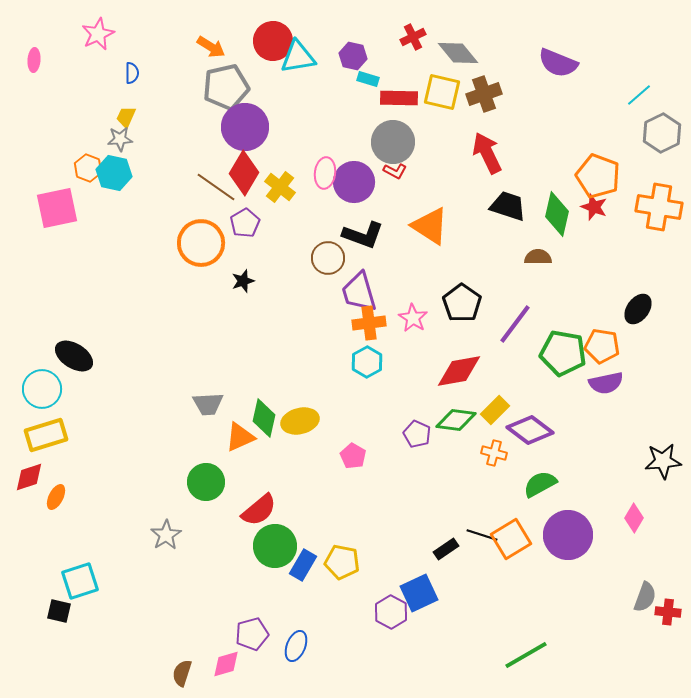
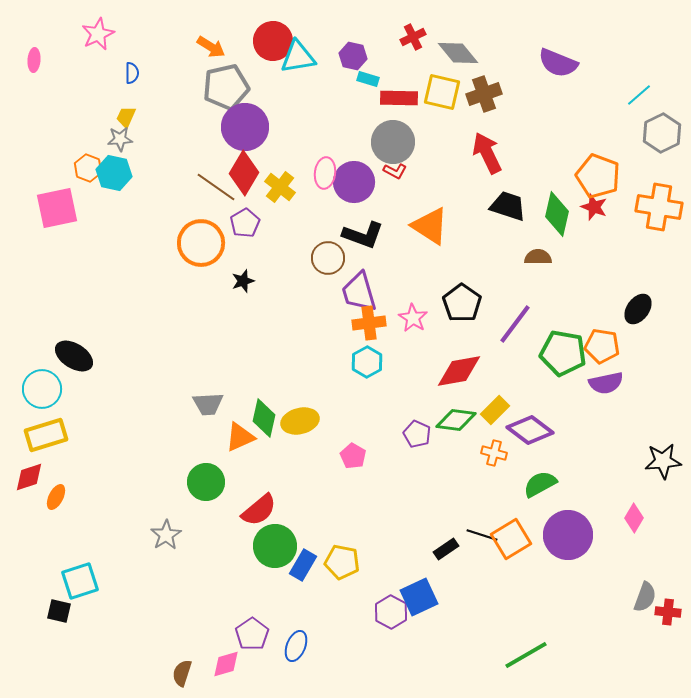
blue square at (419, 593): moved 4 px down
purple pentagon at (252, 634): rotated 20 degrees counterclockwise
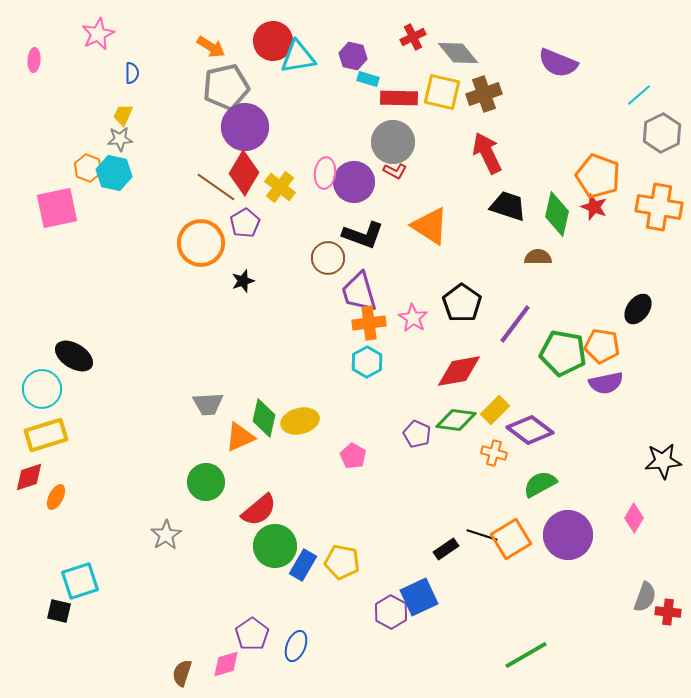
yellow trapezoid at (126, 117): moved 3 px left, 2 px up
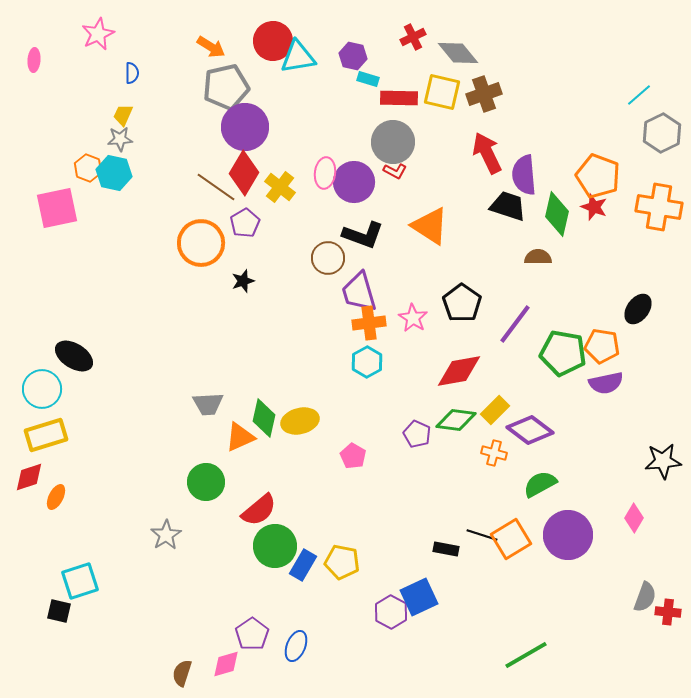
purple semicircle at (558, 63): moved 34 px left, 112 px down; rotated 63 degrees clockwise
black rectangle at (446, 549): rotated 45 degrees clockwise
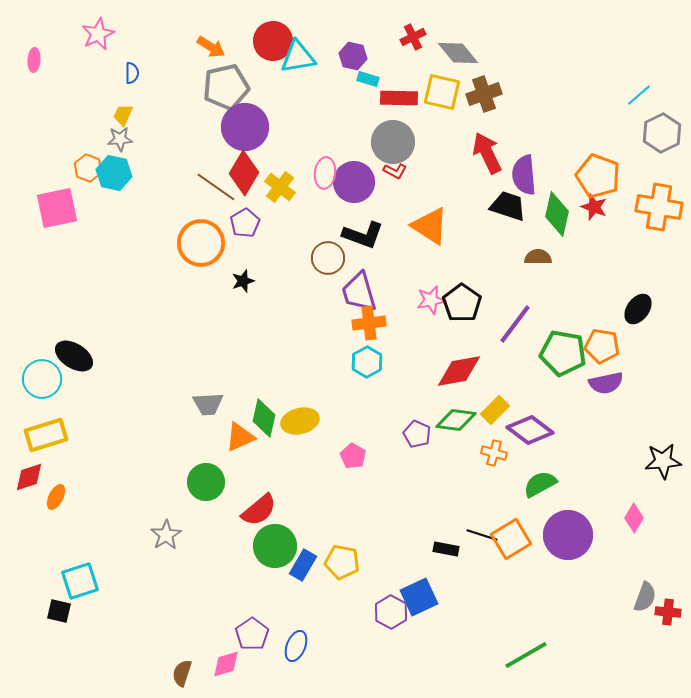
pink star at (413, 318): moved 18 px right, 18 px up; rotated 28 degrees clockwise
cyan circle at (42, 389): moved 10 px up
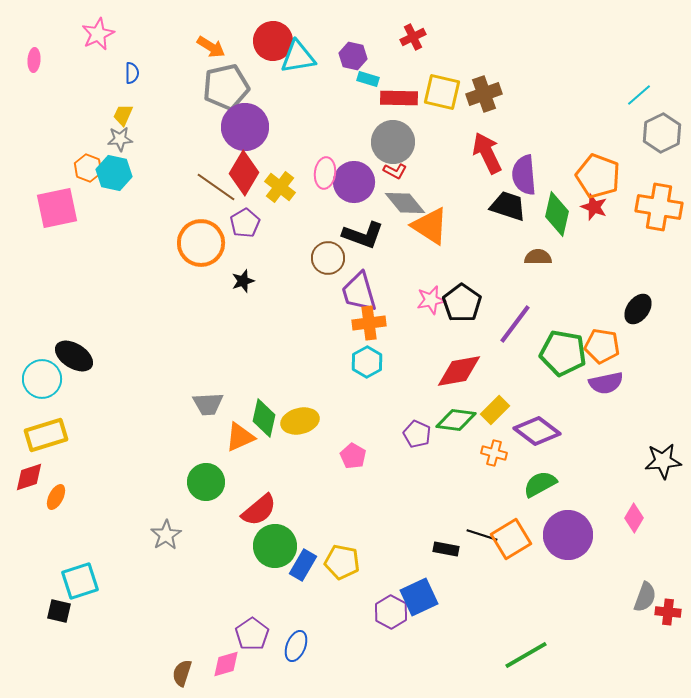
gray diamond at (458, 53): moved 53 px left, 150 px down
purple diamond at (530, 430): moved 7 px right, 1 px down
